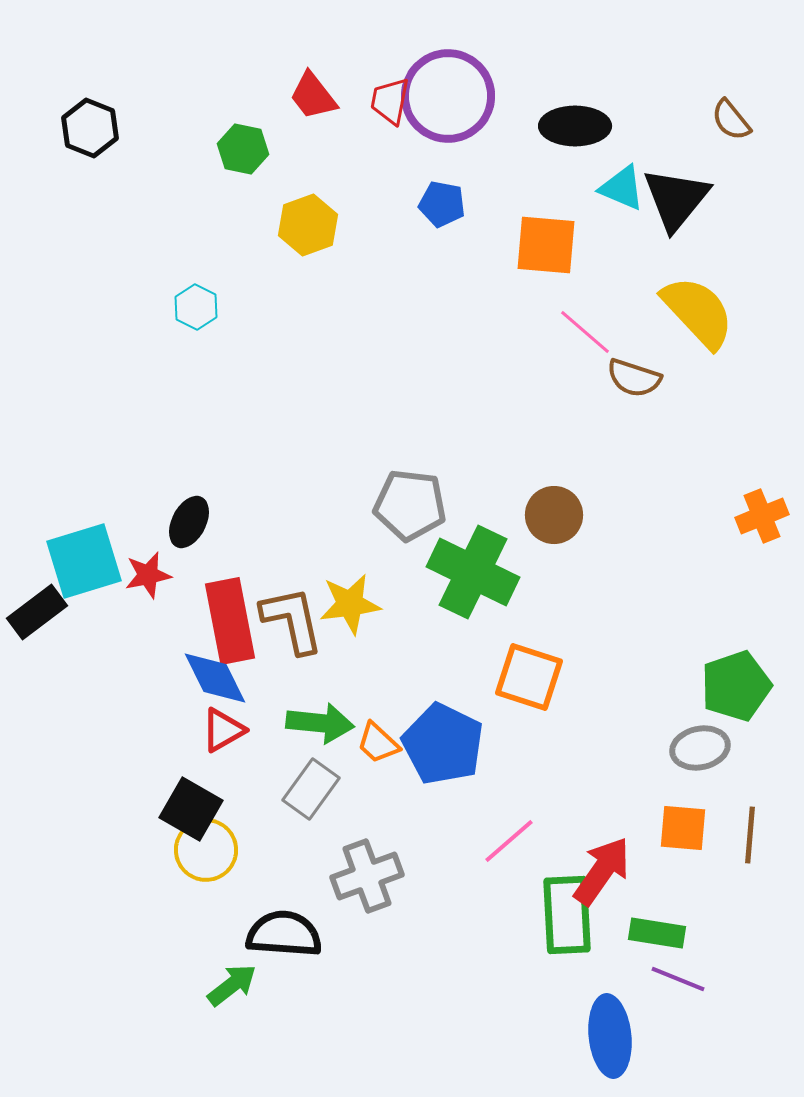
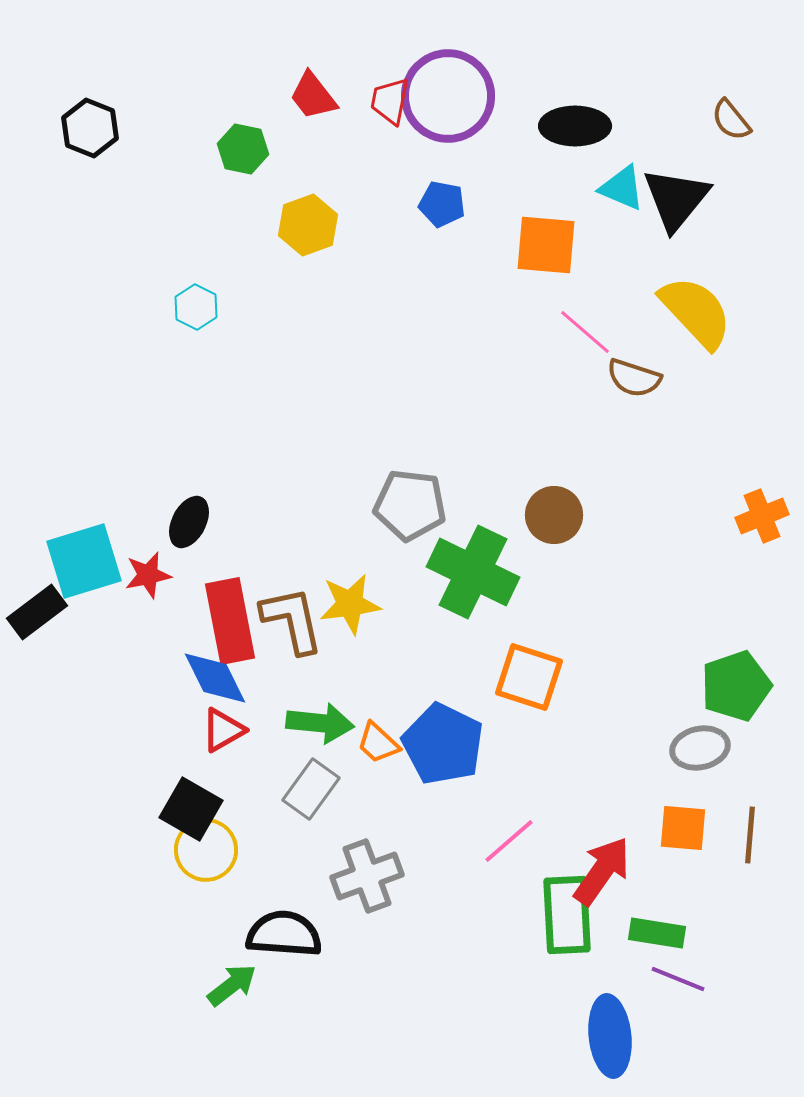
yellow semicircle at (698, 312): moved 2 px left
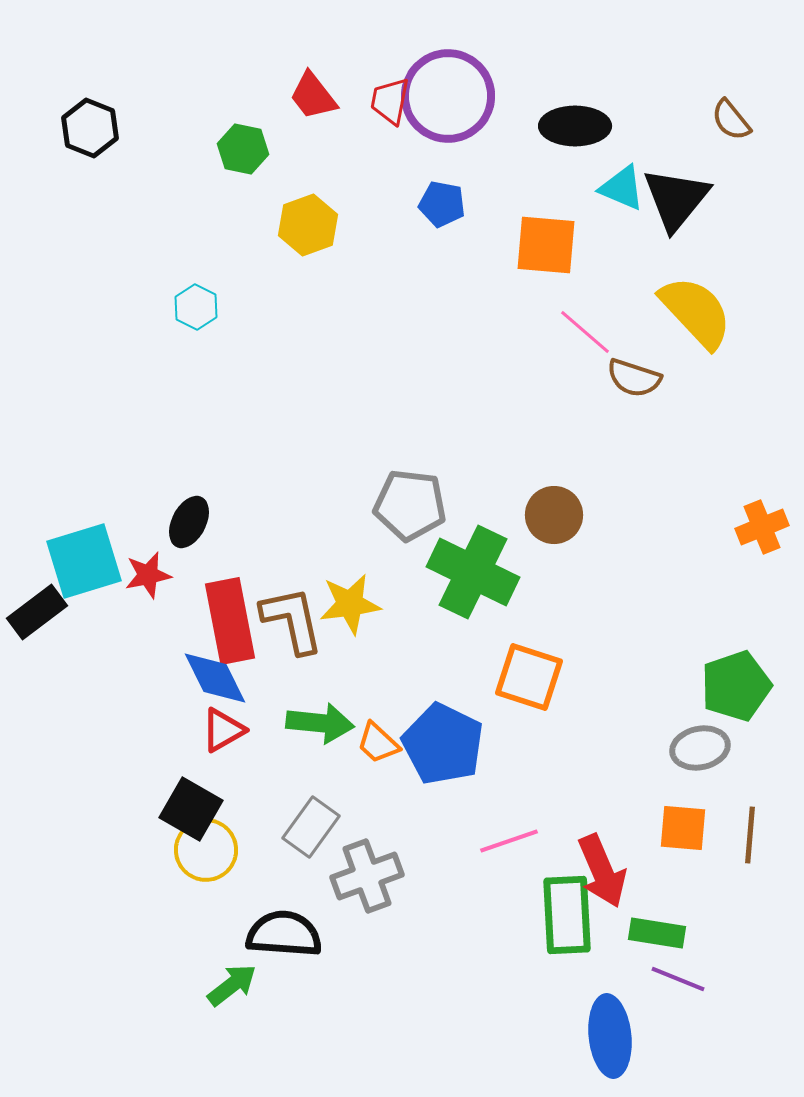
orange cross at (762, 516): moved 11 px down
gray rectangle at (311, 789): moved 38 px down
pink line at (509, 841): rotated 22 degrees clockwise
red arrow at (602, 871): rotated 122 degrees clockwise
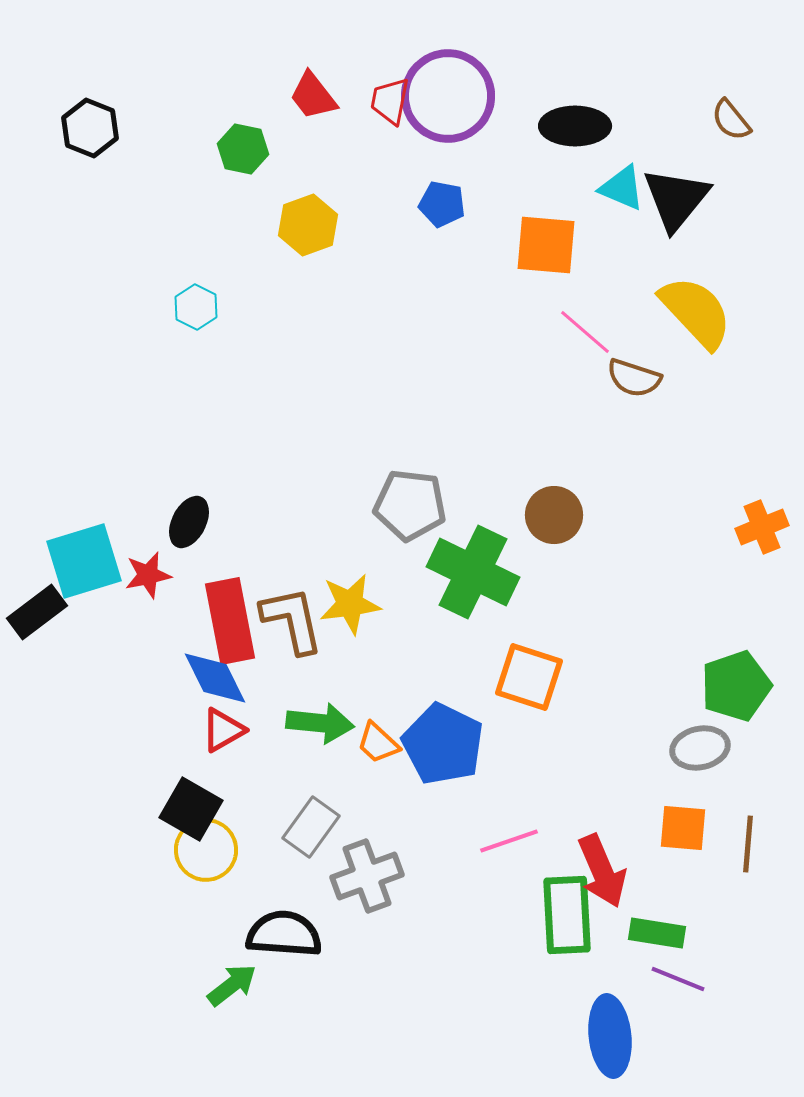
brown line at (750, 835): moved 2 px left, 9 px down
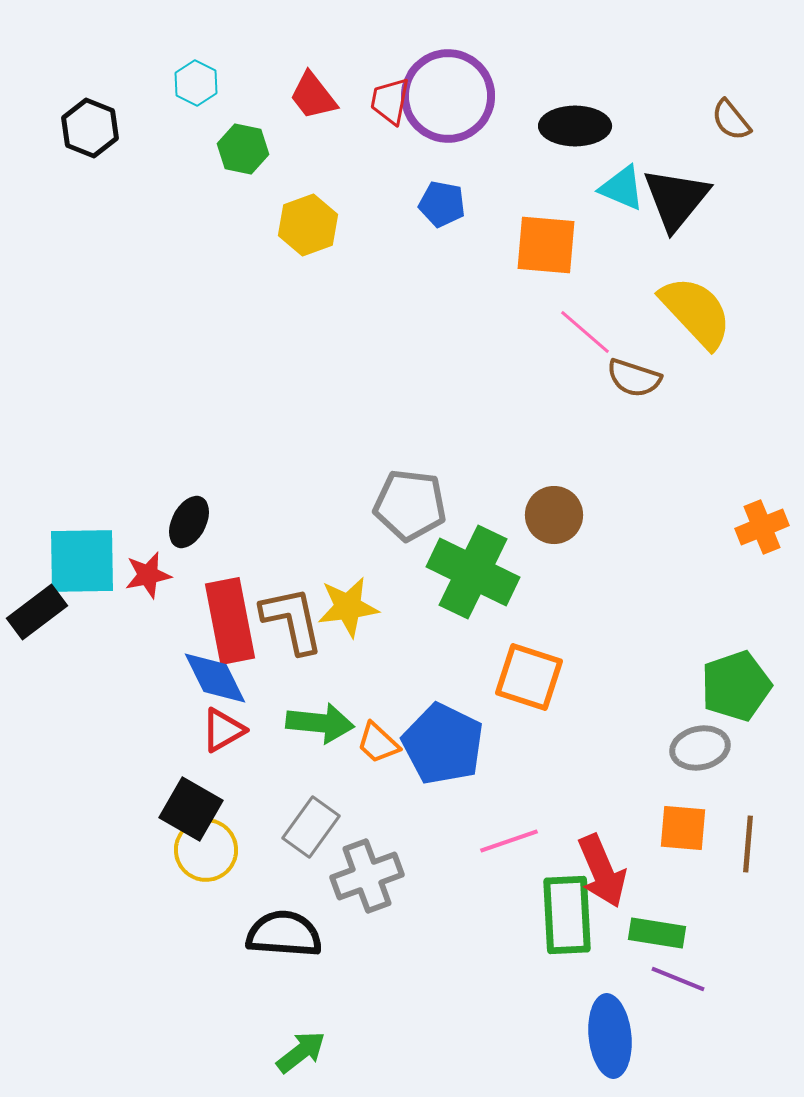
cyan hexagon at (196, 307): moved 224 px up
cyan square at (84, 561): moved 2 px left; rotated 16 degrees clockwise
yellow star at (350, 604): moved 2 px left, 3 px down
green arrow at (232, 985): moved 69 px right, 67 px down
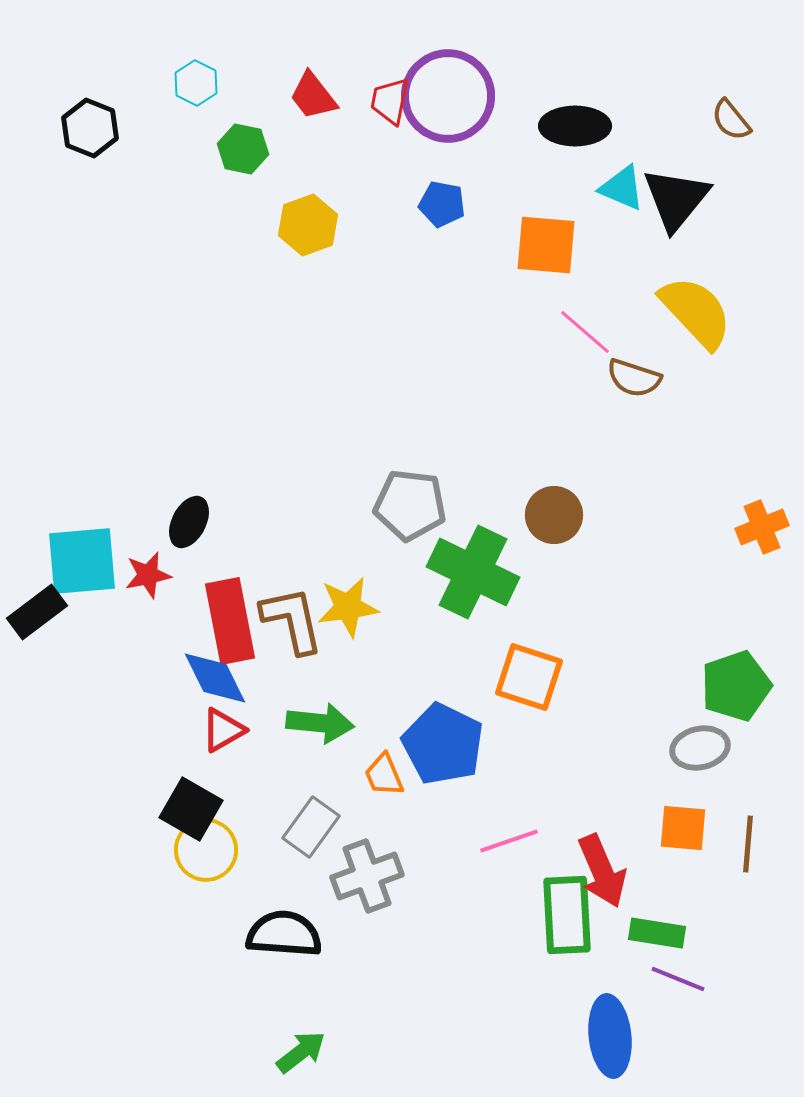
cyan square at (82, 561): rotated 4 degrees counterclockwise
orange trapezoid at (378, 743): moved 6 px right, 32 px down; rotated 24 degrees clockwise
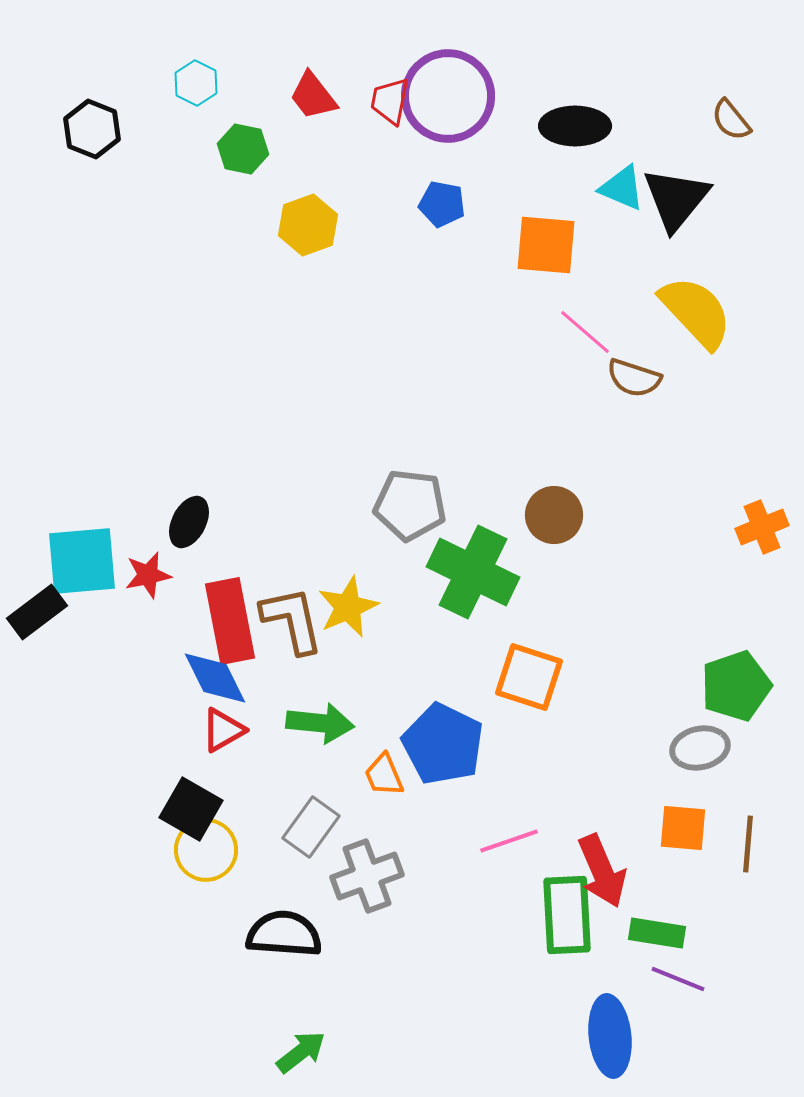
black hexagon at (90, 128): moved 2 px right, 1 px down
yellow star at (348, 607): rotated 16 degrees counterclockwise
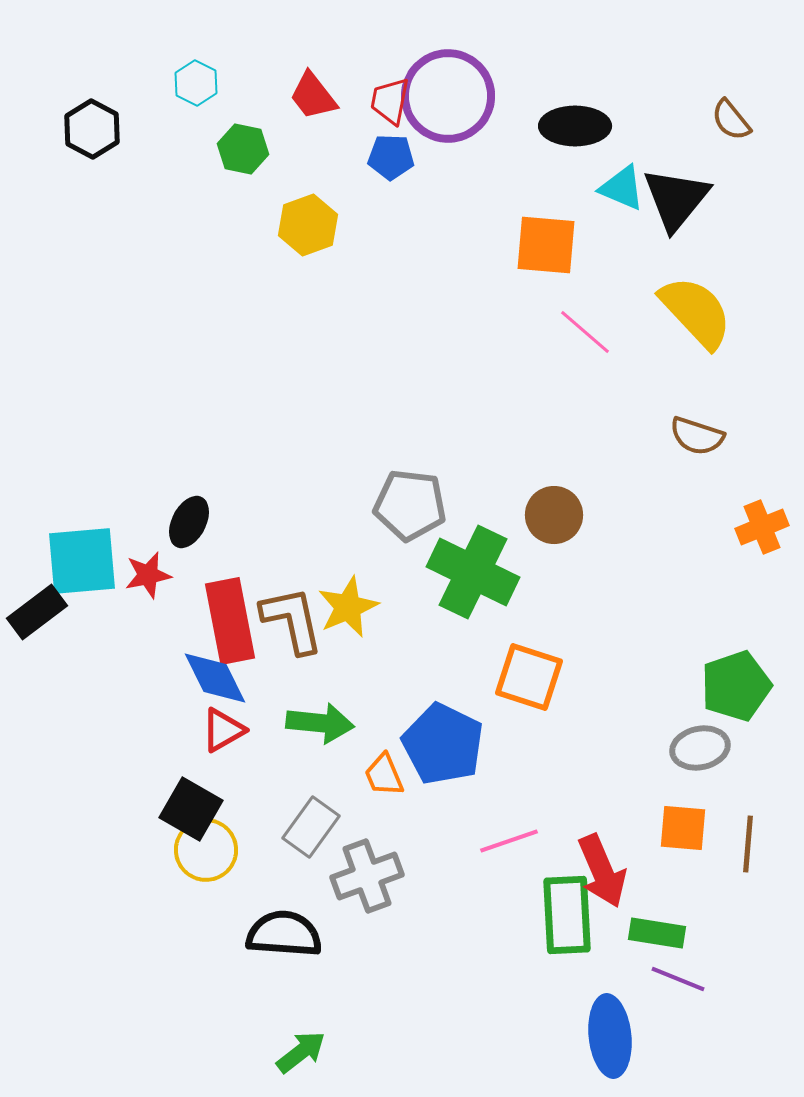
black hexagon at (92, 129): rotated 6 degrees clockwise
blue pentagon at (442, 204): moved 51 px left, 47 px up; rotated 9 degrees counterclockwise
brown semicircle at (634, 378): moved 63 px right, 58 px down
